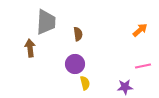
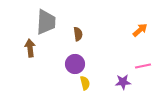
purple star: moved 2 px left, 5 px up
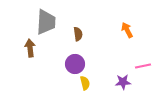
orange arrow: moved 13 px left; rotated 77 degrees counterclockwise
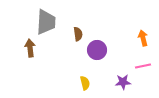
orange arrow: moved 16 px right, 8 px down; rotated 14 degrees clockwise
purple circle: moved 22 px right, 14 px up
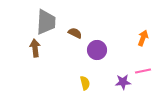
brown semicircle: moved 3 px left, 1 px up; rotated 56 degrees counterclockwise
orange arrow: rotated 35 degrees clockwise
brown arrow: moved 5 px right
pink line: moved 5 px down
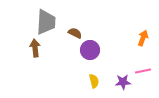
purple circle: moved 7 px left
yellow semicircle: moved 9 px right, 2 px up
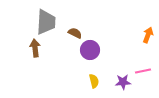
orange arrow: moved 5 px right, 3 px up
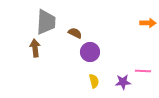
orange arrow: moved 12 px up; rotated 70 degrees clockwise
purple circle: moved 2 px down
pink line: rotated 14 degrees clockwise
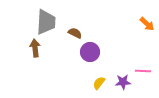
orange arrow: moved 1 px left, 1 px down; rotated 42 degrees clockwise
yellow semicircle: moved 5 px right, 2 px down; rotated 128 degrees counterclockwise
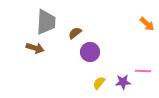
brown semicircle: rotated 64 degrees counterclockwise
brown arrow: rotated 114 degrees clockwise
